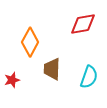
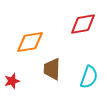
orange diamond: rotated 52 degrees clockwise
red star: moved 1 px down
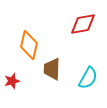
orange diamond: moved 1 px left, 3 px down; rotated 68 degrees counterclockwise
cyan semicircle: moved 1 px left, 1 px down; rotated 10 degrees clockwise
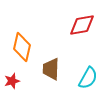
red diamond: moved 1 px left, 1 px down
orange diamond: moved 7 px left, 2 px down
brown trapezoid: moved 1 px left
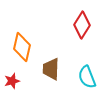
red diamond: rotated 48 degrees counterclockwise
cyan semicircle: moved 1 px left, 1 px up; rotated 130 degrees clockwise
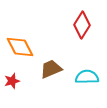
orange diamond: moved 2 px left; rotated 40 degrees counterclockwise
brown trapezoid: rotated 65 degrees clockwise
cyan semicircle: rotated 110 degrees clockwise
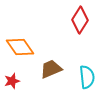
red diamond: moved 2 px left, 5 px up
orange diamond: rotated 8 degrees counterclockwise
cyan semicircle: rotated 85 degrees clockwise
